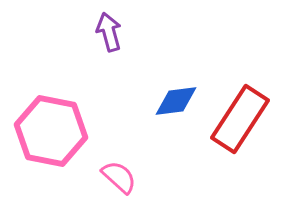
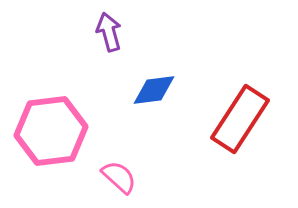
blue diamond: moved 22 px left, 11 px up
pink hexagon: rotated 18 degrees counterclockwise
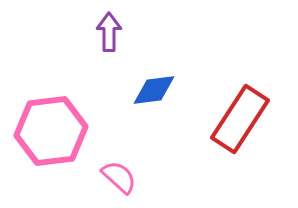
purple arrow: rotated 15 degrees clockwise
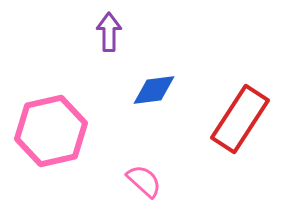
pink hexagon: rotated 6 degrees counterclockwise
pink semicircle: moved 25 px right, 4 px down
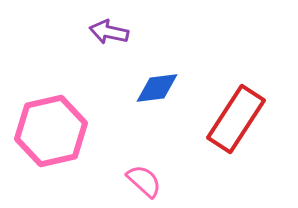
purple arrow: rotated 78 degrees counterclockwise
blue diamond: moved 3 px right, 2 px up
red rectangle: moved 4 px left
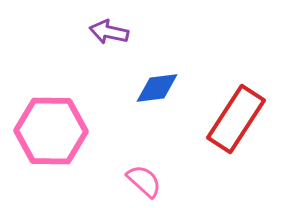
pink hexagon: rotated 14 degrees clockwise
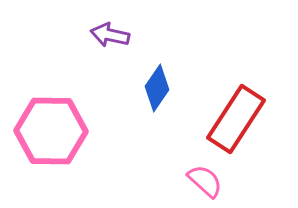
purple arrow: moved 1 px right, 3 px down
blue diamond: rotated 48 degrees counterclockwise
pink semicircle: moved 61 px right
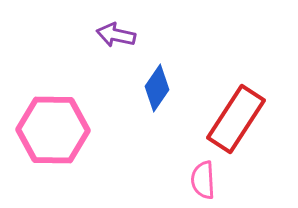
purple arrow: moved 6 px right
pink hexagon: moved 2 px right, 1 px up
pink semicircle: moved 2 px left, 1 px up; rotated 135 degrees counterclockwise
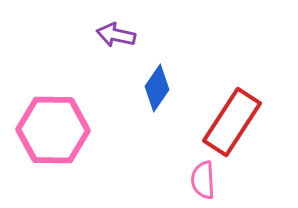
red rectangle: moved 4 px left, 3 px down
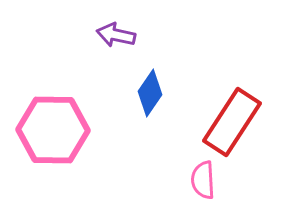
blue diamond: moved 7 px left, 5 px down
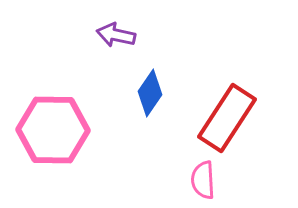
red rectangle: moved 5 px left, 4 px up
